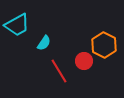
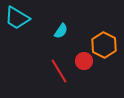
cyan trapezoid: moved 7 px up; rotated 60 degrees clockwise
cyan semicircle: moved 17 px right, 12 px up
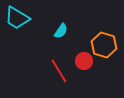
orange hexagon: rotated 10 degrees counterclockwise
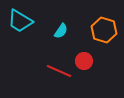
cyan trapezoid: moved 3 px right, 3 px down
orange hexagon: moved 15 px up
red line: rotated 35 degrees counterclockwise
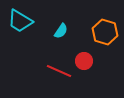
orange hexagon: moved 1 px right, 2 px down
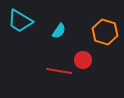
cyan semicircle: moved 2 px left
red circle: moved 1 px left, 1 px up
red line: rotated 15 degrees counterclockwise
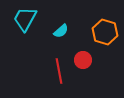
cyan trapezoid: moved 5 px right, 2 px up; rotated 88 degrees clockwise
cyan semicircle: moved 2 px right; rotated 14 degrees clockwise
red line: rotated 70 degrees clockwise
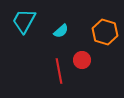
cyan trapezoid: moved 1 px left, 2 px down
red circle: moved 1 px left
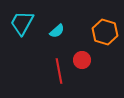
cyan trapezoid: moved 2 px left, 2 px down
cyan semicircle: moved 4 px left
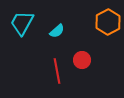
orange hexagon: moved 3 px right, 10 px up; rotated 15 degrees clockwise
red line: moved 2 px left
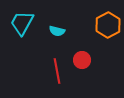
orange hexagon: moved 3 px down
cyan semicircle: rotated 56 degrees clockwise
